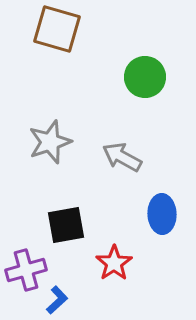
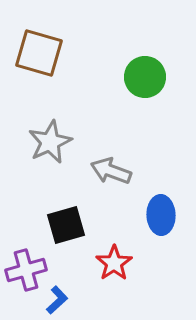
brown square: moved 18 px left, 24 px down
gray star: rotated 6 degrees counterclockwise
gray arrow: moved 11 px left, 14 px down; rotated 9 degrees counterclockwise
blue ellipse: moved 1 px left, 1 px down
black square: rotated 6 degrees counterclockwise
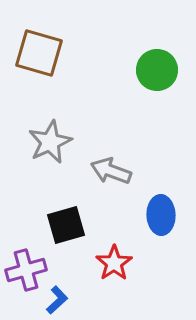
green circle: moved 12 px right, 7 px up
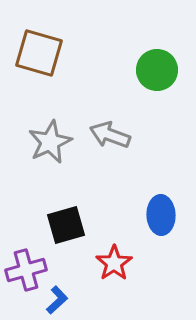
gray arrow: moved 1 px left, 36 px up
